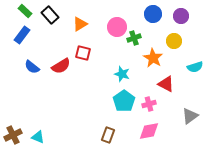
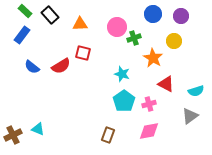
orange triangle: rotated 28 degrees clockwise
cyan semicircle: moved 1 px right, 24 px down
cyan triangle: moved 8 px up
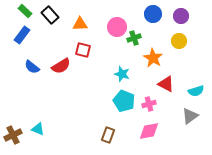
yellow circle: moved 5 px right
red square: moved 3 px up
cyan pentagon: rotated 15 degrees counterclockwise
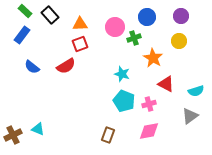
blue circle: moved 6 px left, 3 px down
pink circle: moved 2 px left
red square: moved 3 px left, 6 px up; rotated 35 degrees counterclockwise
red semicircle: moved 5 px right
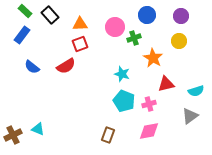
blue circle: moved 2 px up
red triangle: rotated 42 degrees counterclockwise
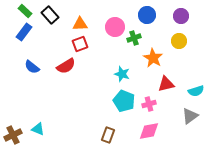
blue rectangle: moved 2 px right, 3 px up
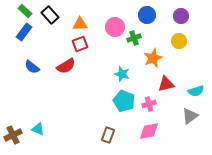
orange star: rotated 18 degrees clockwise
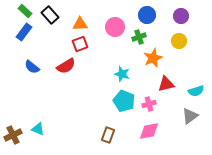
green cross: moved 5 px right, 1 px up
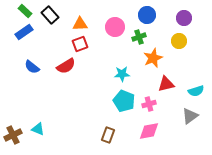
purple circle: moved 3 px right, 2 px down
blue rectangle: rotated 18 degrees clockwise
cyan star: rotated 21 degrees counterclockwise
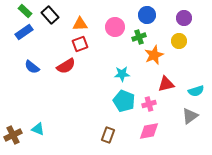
orange star: moved 1 px right, 3 px up
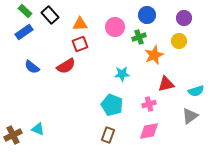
cyan pentagon: moved 12 px left, 4 px down
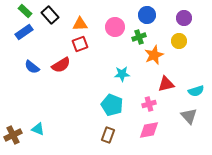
red semicircle: moved 5 px left, 1 px up
gray triangle: moved 1 px left; rotated 36 degrees counterclockwise
pink diamond: moved 1 px up
